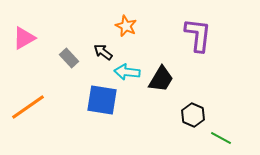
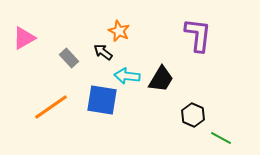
orange star: moved 7 px left, 5 px down
cyan arrow: moved 4 px down
orange line: moved 23 px right
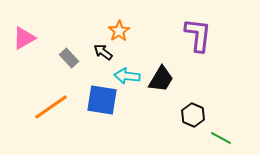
orange star: rotated 15 degrees clockwise
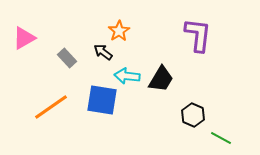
gray rectangle: moved 2 px left
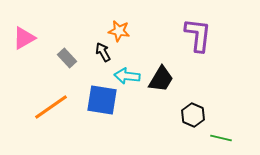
orange star: rotated 30 degrees counterclockwise
black arrow: rotated 24 degrees clockwise
green line: rotated 15 degrees counterclockwise
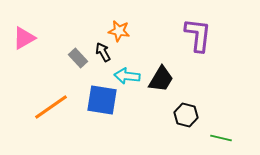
gray rectangle: moved 11 px right
black hexagon: moved 7 px left; rotated 10 degrees counterclockwise
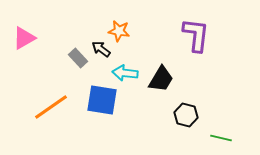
purple L-shape: moved 2 px left
black arrow: moved 2 px left, 3 px up; rotated 24 degrees counterclockwise
cyan arrow: moved 2 px left, 3 px up
